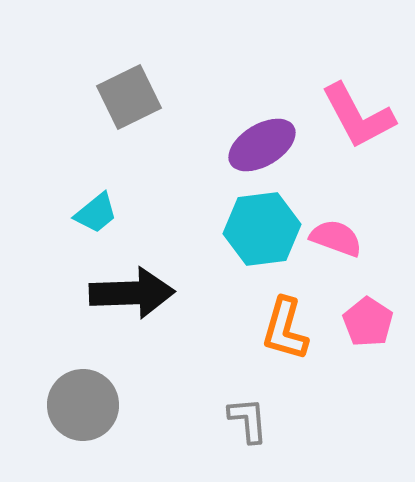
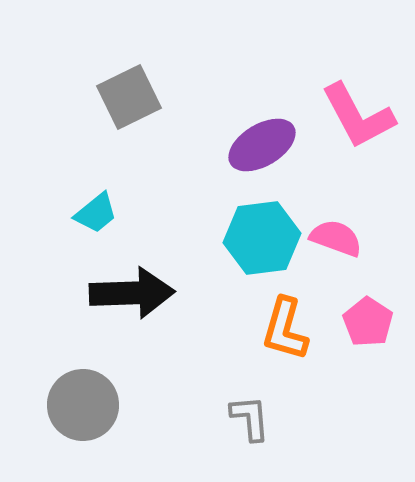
cyan hexagon: moved 9 px down
gray L-shape: moved 2 px right, 2 px up
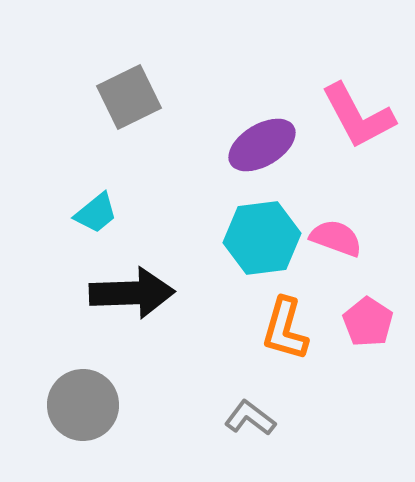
gray L-shape: rotated 48 degrees counterclockwise
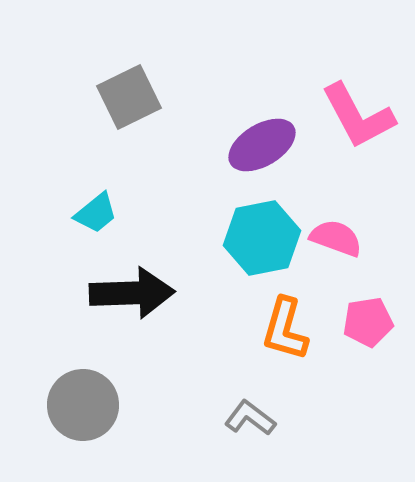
cyan hexagon: rotated 4 degrees counterclockwise
pink pentagon: rotated 30 degrees clockwise
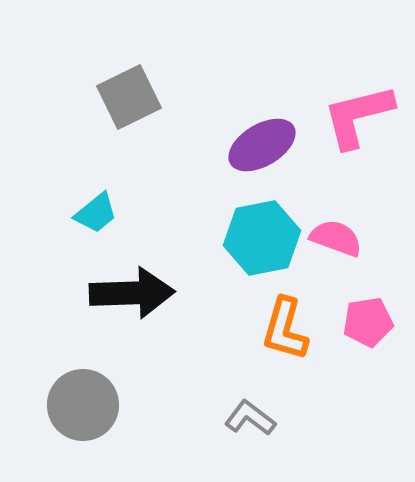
pink L-shape: rotated 104 degrees clockwise
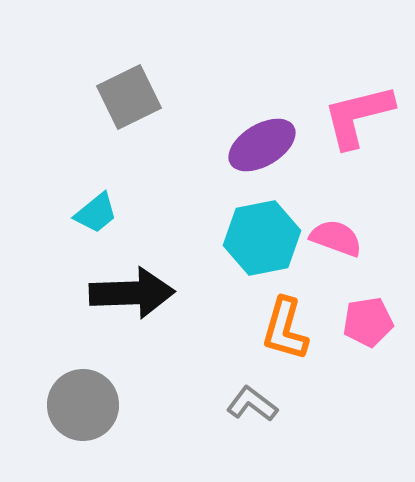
gray L-shape: moved 2 px right, 14 px up
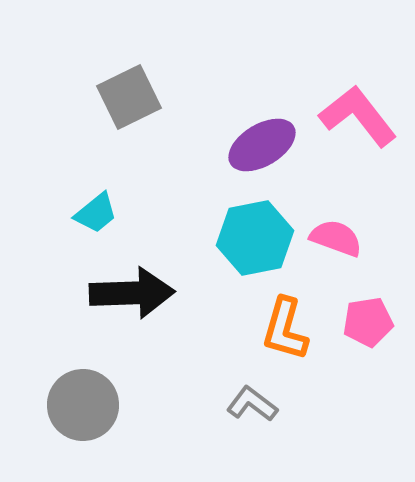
pink L-shape: rotated 66 degrees clockwise
cyan hexagon: moved 7 px left
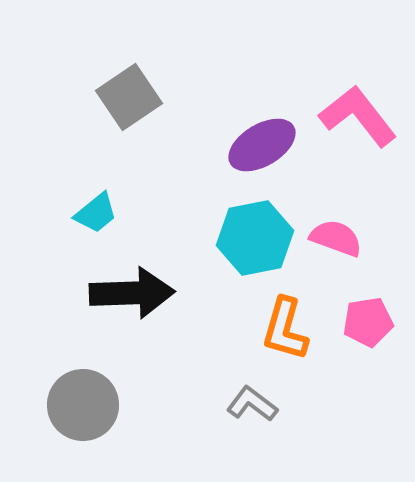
gray square: rotated 8 degrees counterclockwise
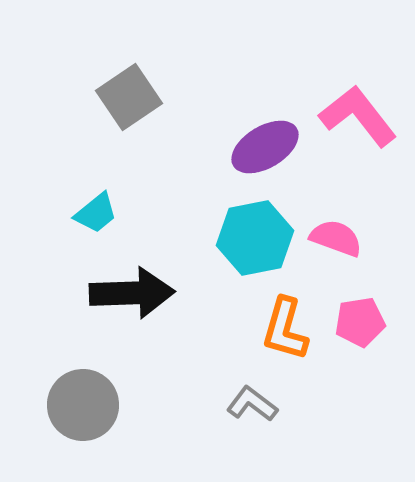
purple ellipse: moved 3 px right, 2 px down
pink pentagon: moved 8 px left
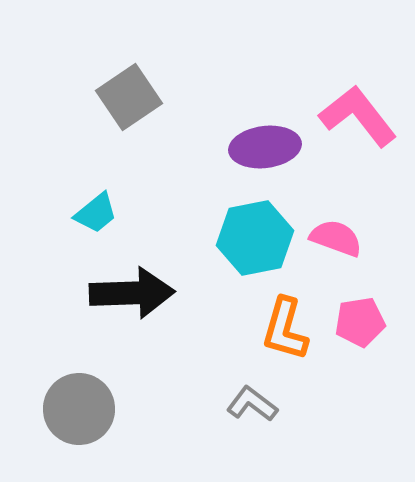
purple ellipse: rotated 24 degrees clockwise
gray circle: moved 4 px left, 4 px down
